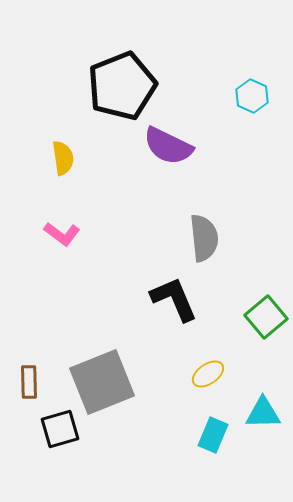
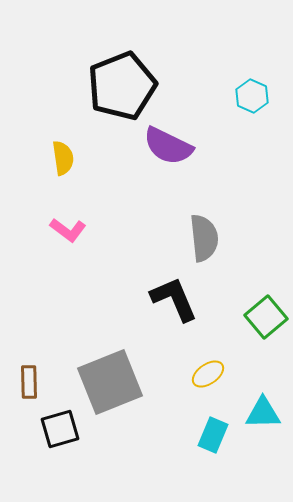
pink L-shape: moved 6 px right, 4 px up
gray square: moved 8 px right
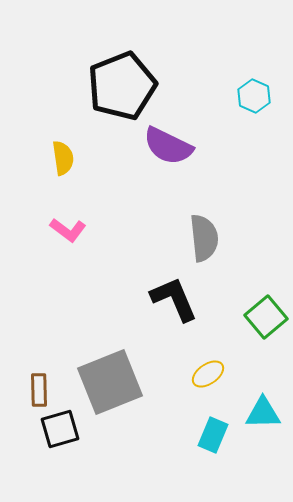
cyan hexagon: moved 2 px right
brown rectangle: moved 10 px right, 8 px down
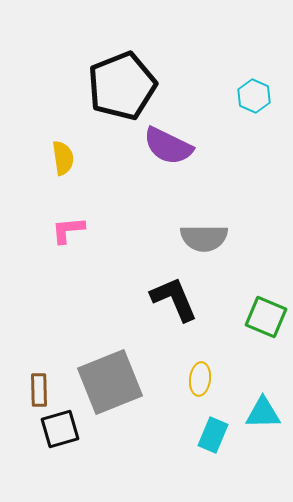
pink L-shape: rotated 138 degrees clockwise
gray semicircle: rotated 96 degrees clockwise
green square: rotated 27 degrees counterclockwise
yellow ellipse: moved 8 px left, 5 px down; rotated 48 degrees counterclockwise
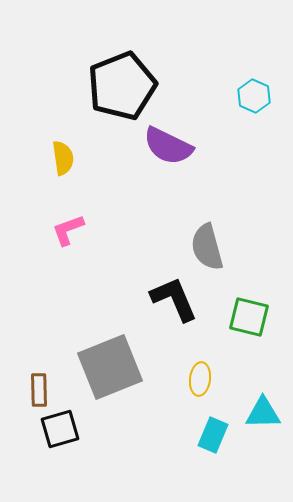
pink L-shape: rotated 15 degrees counterclockwise
gray semicircle: moved 3 px right, 9 px down; rotated 75 degrees clockwise
green square: moved 17 px left; rotated 9 degrees counterclockwise
gray square: moved 15 px up
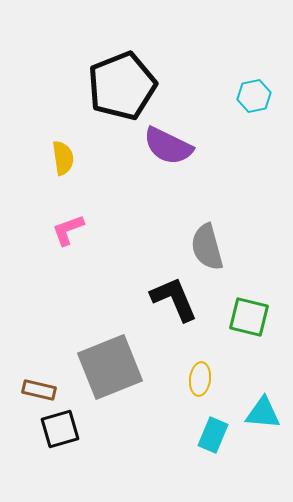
cyan hexagon: rotated 24 degrees clockwise
brown rectangle: rotated 76 degrees counterclockwise
cyan triangle: rotated 6 degrees clockwise
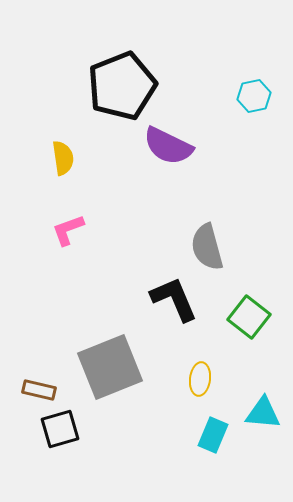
green square: rotated 24 degrees clockwise
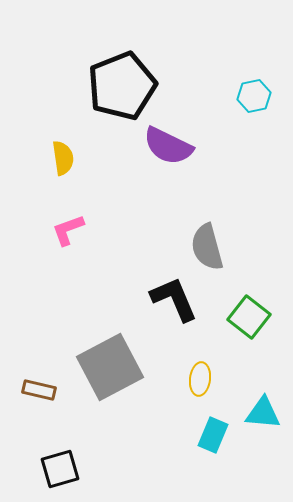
gray square: rotated 6 degrees counterclockwise
black square: moved 40 px down
